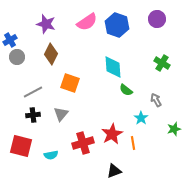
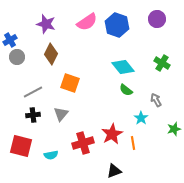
cyan diamond: moved 10 px right; rotated 35 degrees counterclockwise
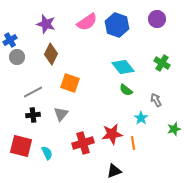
red star: rotated 20 degrees clockwise
cyan semicircle: moved 4 px left, 2 px up; rotated 104 degrees counterclockwise
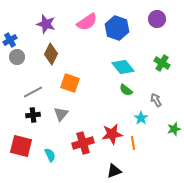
blue hexagon: moved 3 px down
cyan semicircle: moved 3 px right, 2 px down
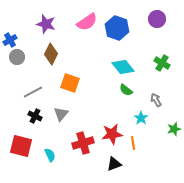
black cross: moved 2 px right, 1 px down; rotated 32 degrees clockwise
black triangle: moved 7 px up
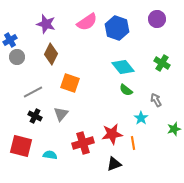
cyan semicircle: rotated 56 degrees counterclockwise
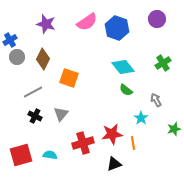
brown diamond: moved 8 px left, 5 px down
green cross: moved 1 px right; rotated 28 degrees clockwise
orange square: moved 1 px left, 5 px up
red square: moved 9 px down; rotated 30 degrees counterclockwise
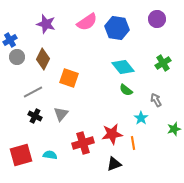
blue hexagon: rotated 10 degrees counterclockwise
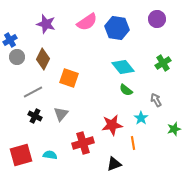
red star: moved 9 px up
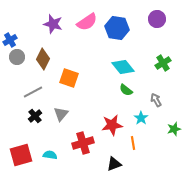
purple star: moved 7 px right
black cross: rotated 24 degrees clockwise
